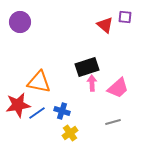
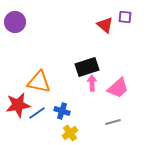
purple circle: moved 5 px left
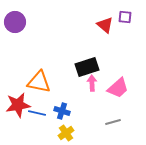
blue line: rotated 48 degrees clockwise
yellow cross: moved 4 px left
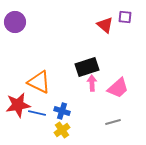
orange triangle: rotated 15 degrees clockwise
yellow cross: moved 4 px left, 3 px up
